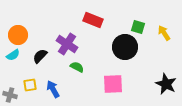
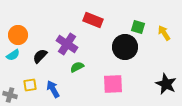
green semicircle: rotated 56 degrees counterclockwise
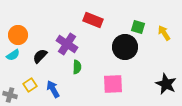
green semicircle: rotated 120 degrees clockwise
yellow square: rotated 24 degrees counterclockwise
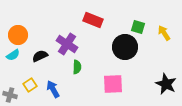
black semicircle: rotated 21 degrees clockwise
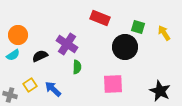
red rectangle: moved 7 px right, 2 px up
black star: moved 6 px left, 7 px down
blue arrow: rotated 18 degrees counterclockwise
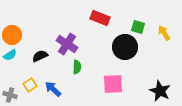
orange circle: moved 6 px left
cyan semicircle: moved 3 px left
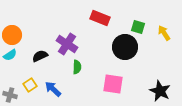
pink square: rotated 10 degrees clockwise
